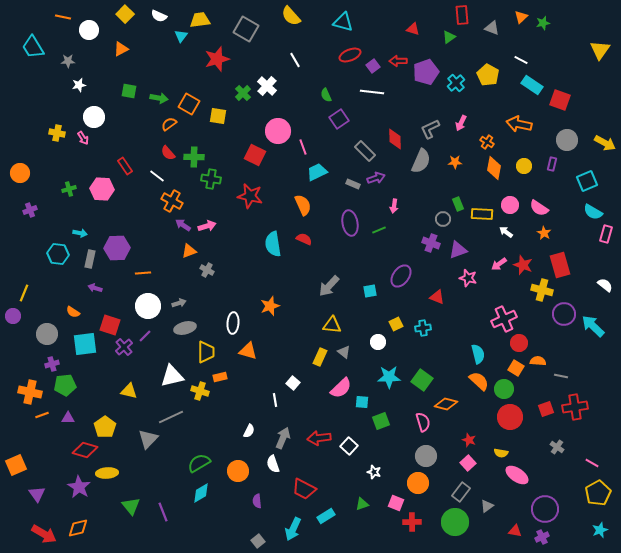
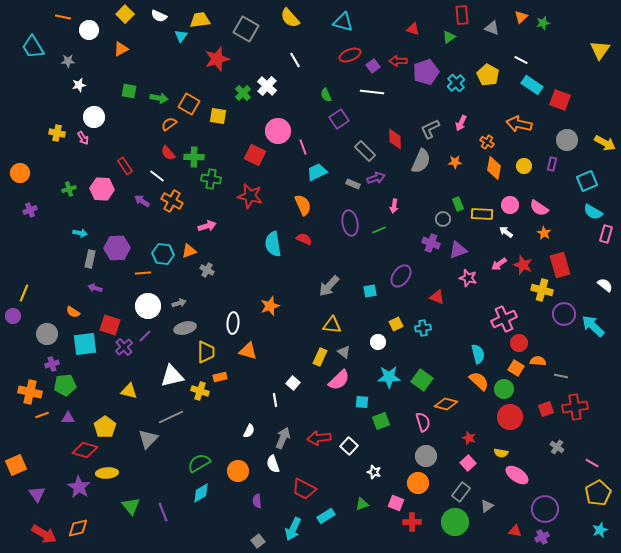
yellow semicircle at (291, 16): moved 1 px left, 2 px down
purple arrow at (183, 225): moved 41 px left, 24 px up
cyan hexagon at (58, 254): moved 105 px right
pink semicircle at (341, 388): moved 2 px left, 8 px up
red star at (469, 440): moved 2 px up
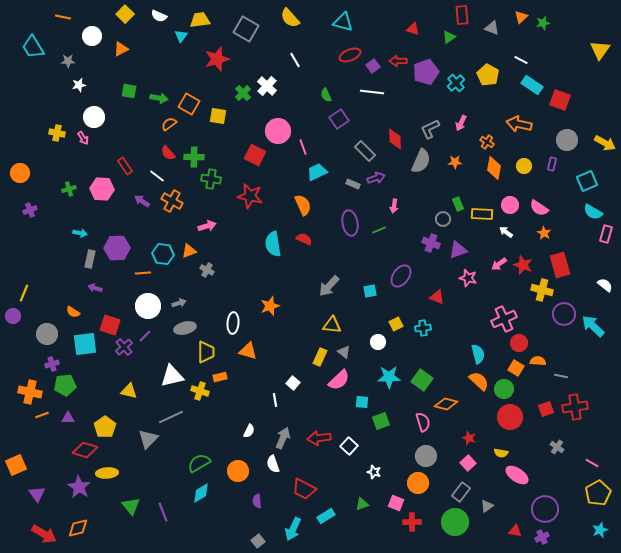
white circle at (89, 30): moved 3 px right, 6 px down
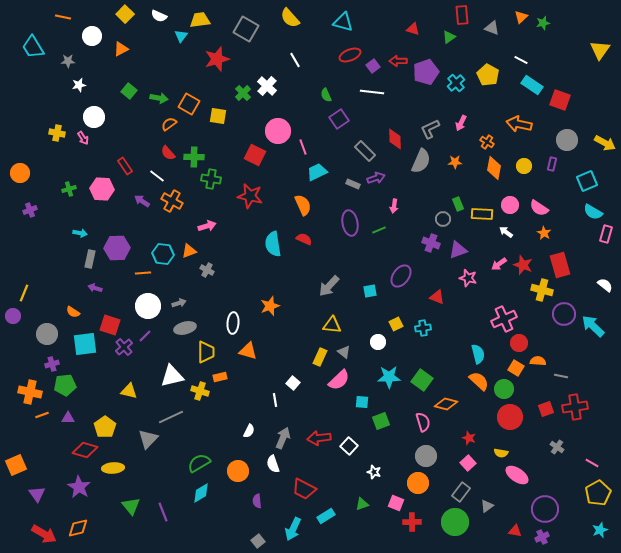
green square at (129, 91): rotated 28 degrees clockwise
yellow ellipse at (107, 473): moved 6 px right, 5 px up
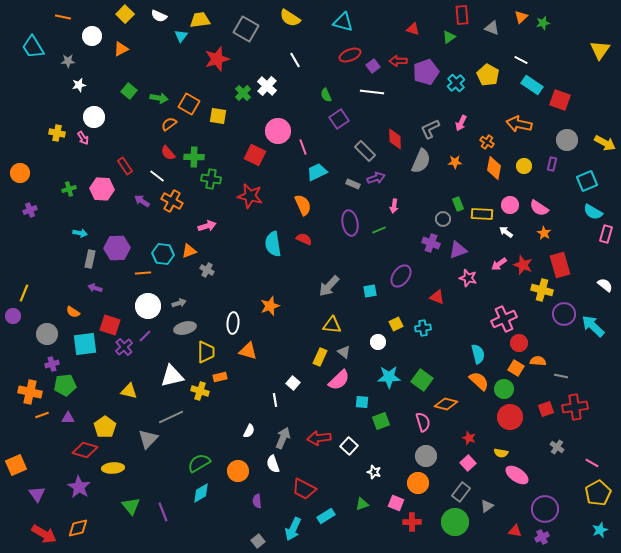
yellow semicircle at (290, 18): rotated 15 degrees counterclockwise
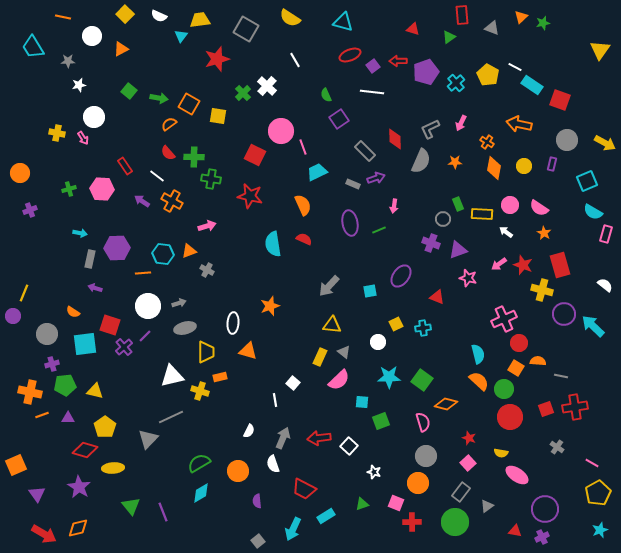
white line at (521, 60): moved 6 px left, 7 px down
pink circle at (278, 131): moved 3 px right
yellow triangle at (129, 391): moved 34 px left
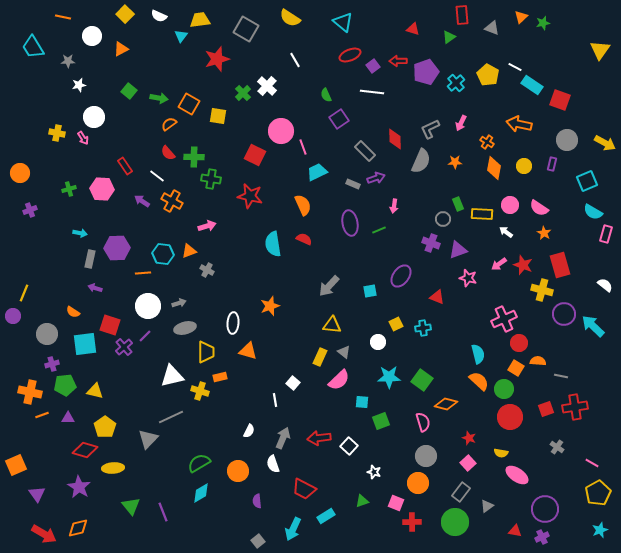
cyan triangle at (343, 22): rotated 25 degrees clockwise
green triangle at (362, 504): moved 3 px up
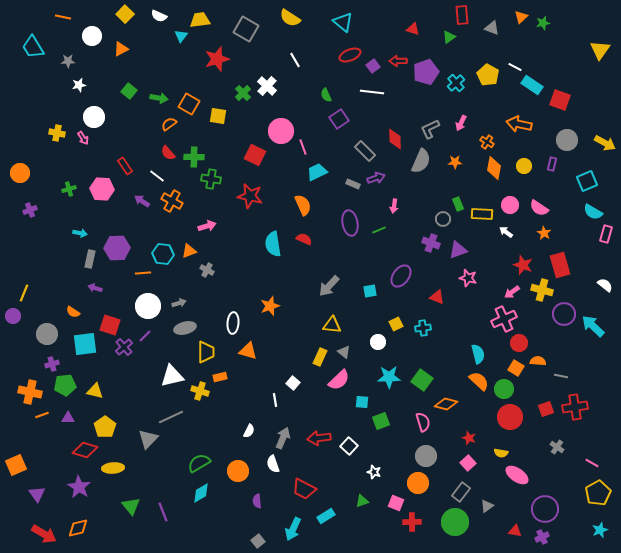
pink arrow at (499, 264): moved 13 px right, 28 px down
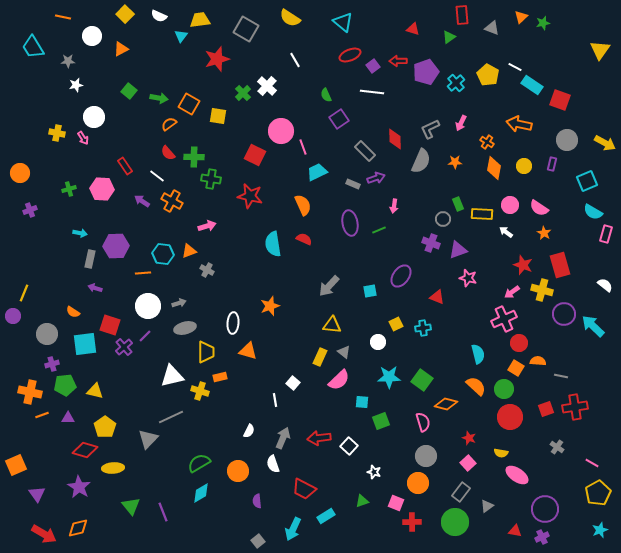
white star at (79, 85): moved 3 px left
purple hexagon at (117, 248): moved 1 px left, 2 px up
orange semicircle at (479, 381): moved 3 px left, 5 px down
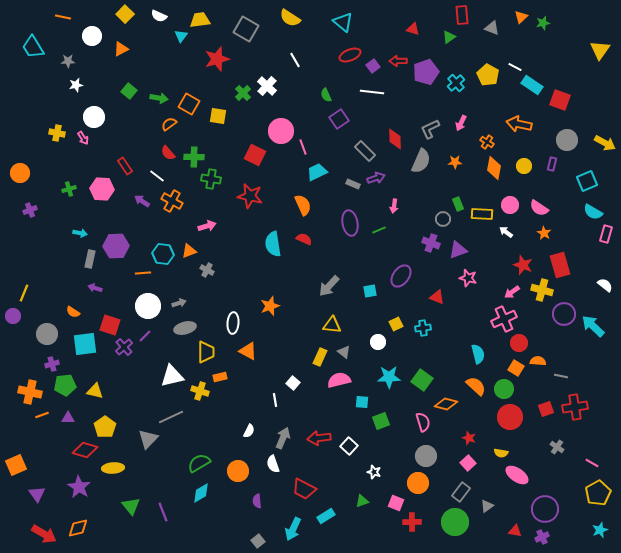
orange triangle at (248, 351): rotated 12 degrees clockwise
pink semicircle at (339, 380): rotated 150 degrees counterclockwise
